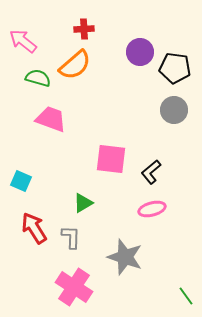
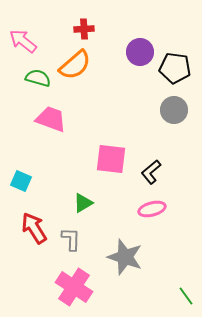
gray L-shape: moved 2 px down
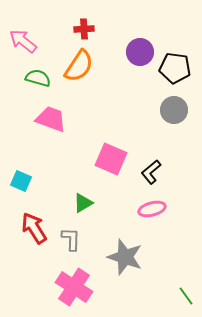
orange semicircle: moved 4 px right, 1 px down; rotated 16 degrees counterclockwise
pink square: rotated 16 degrees clockwise
